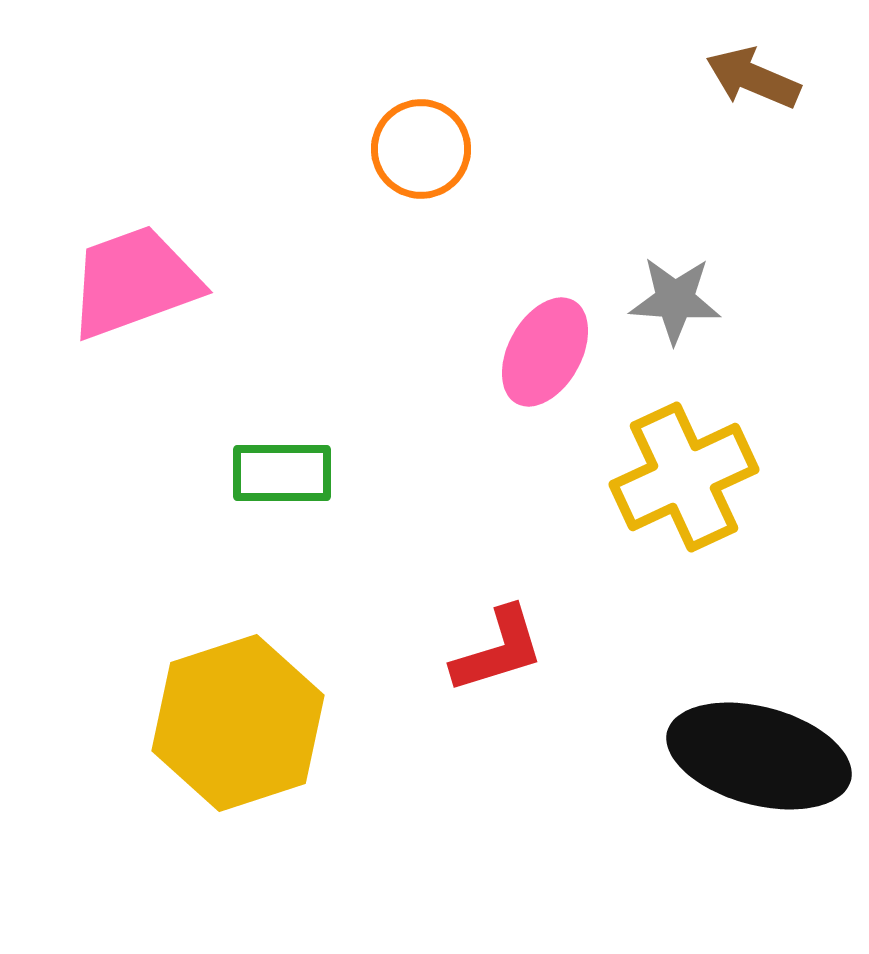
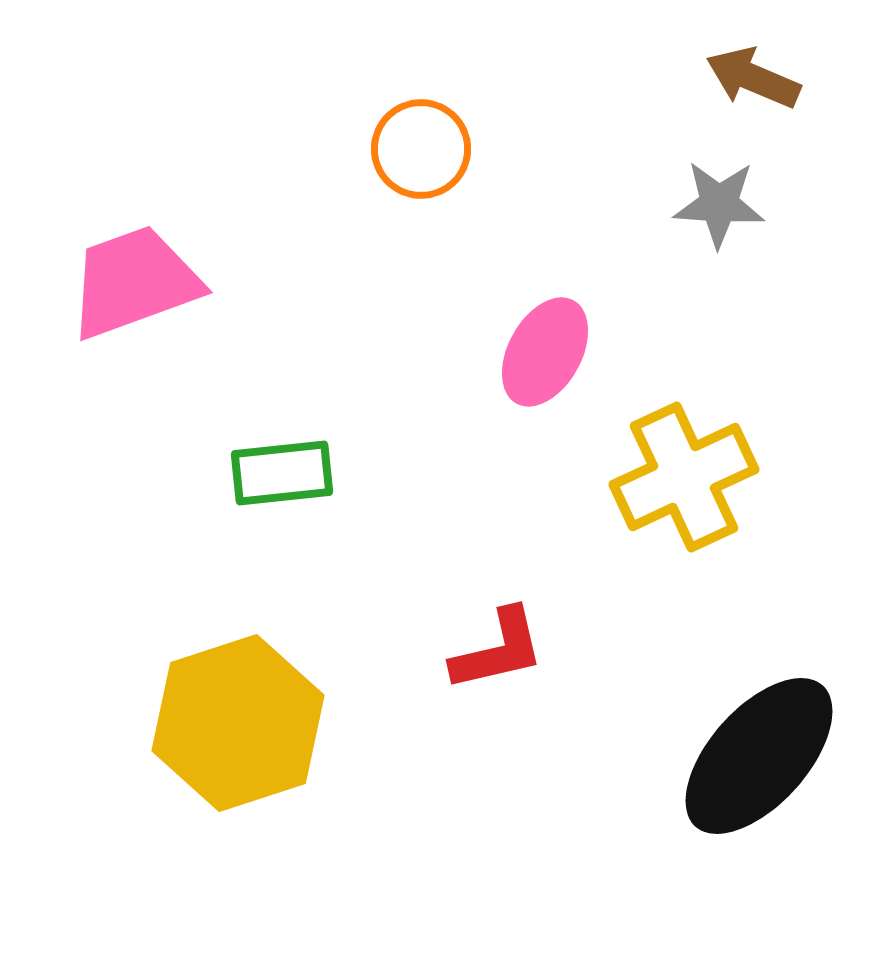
gray star: moved 44 px right, 96 px up
green rectangle: rotated 6 degrees counterclockwise
red L-shape: rotated 4 degrees clockwise
black ellipse: rotated 63 degrees counterclockwise
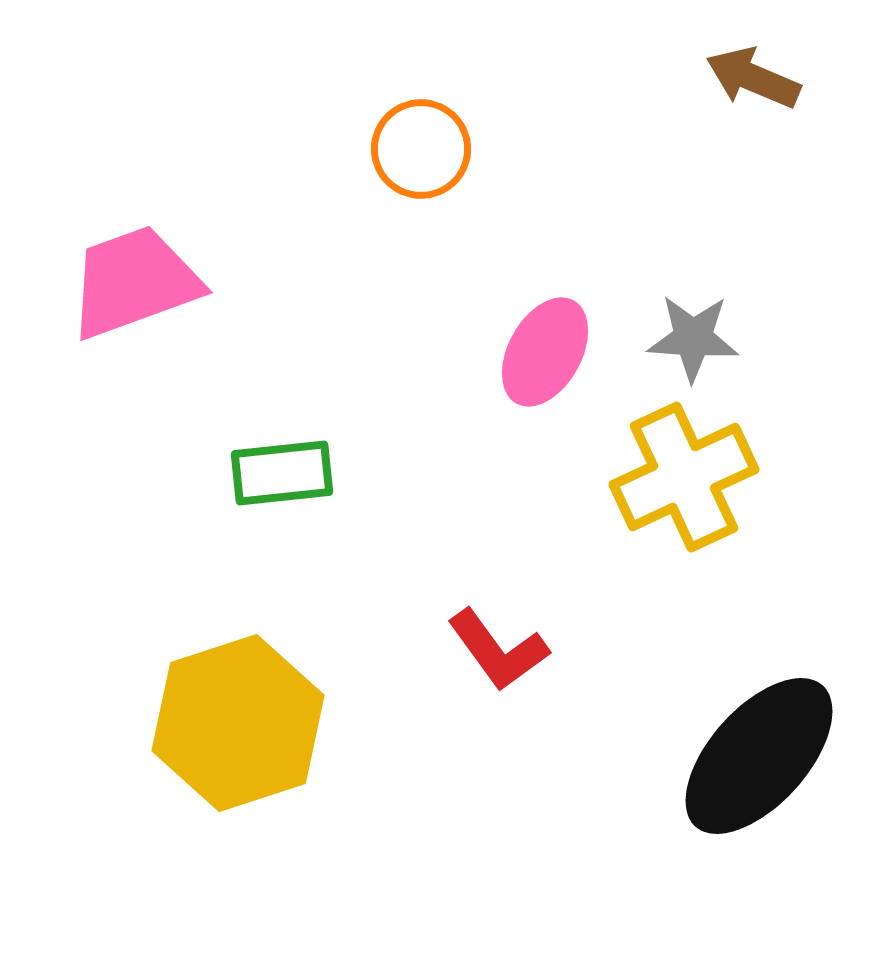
gray star: moved 26 px left, 134 px down
red L-shape: rotated 67 degrees clockwise
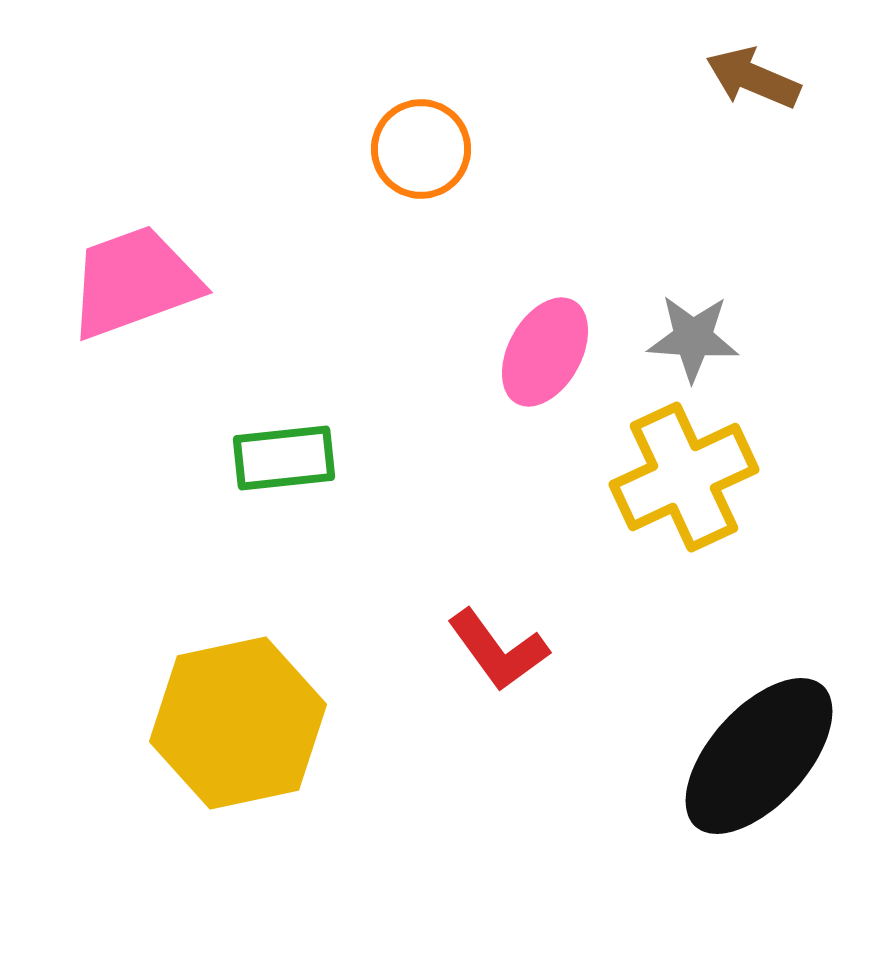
green rectangle: moved 2 px right, 15 px up
yellow hexagon: rotated 6 degrees clockwise
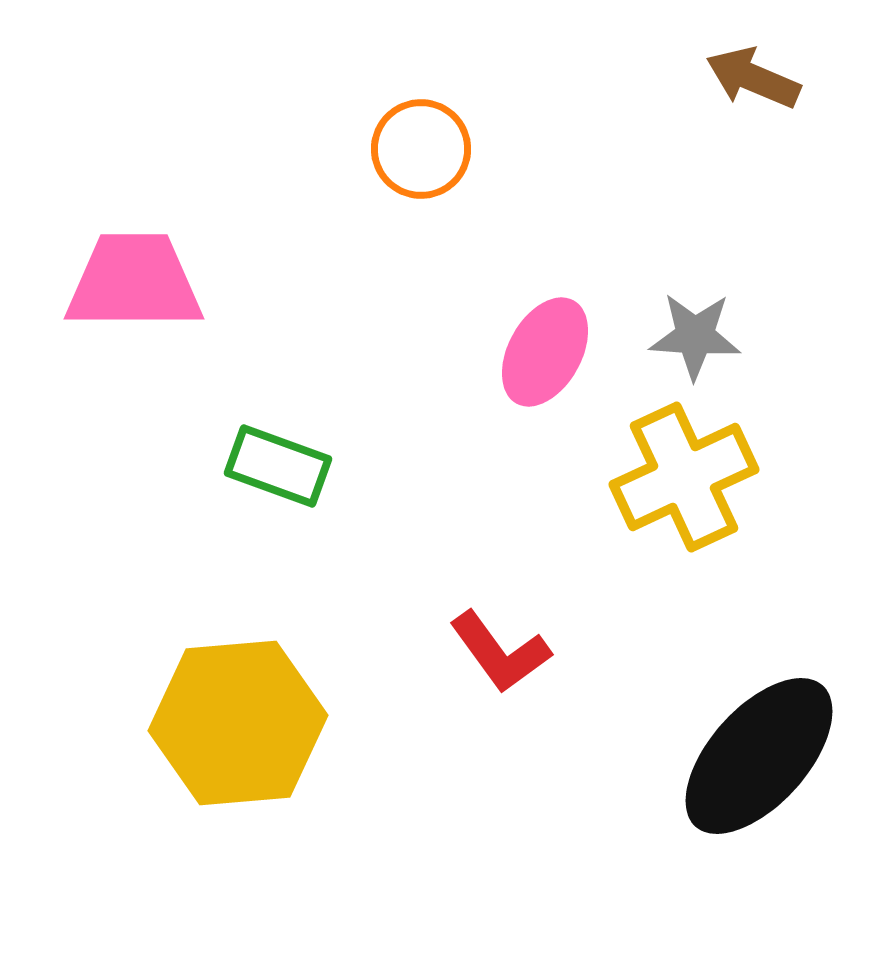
pink trapezoid: rotated 20 degrees clockwise
gray star: moved 2 px right, 2 px up
green rectangle: moved 6 px left, 8 px down; rotated 26 degrees clockwise
red L-shape: moved 2 px right, 2 px down
yellow hexagon: rotated 7 degrees clockwise
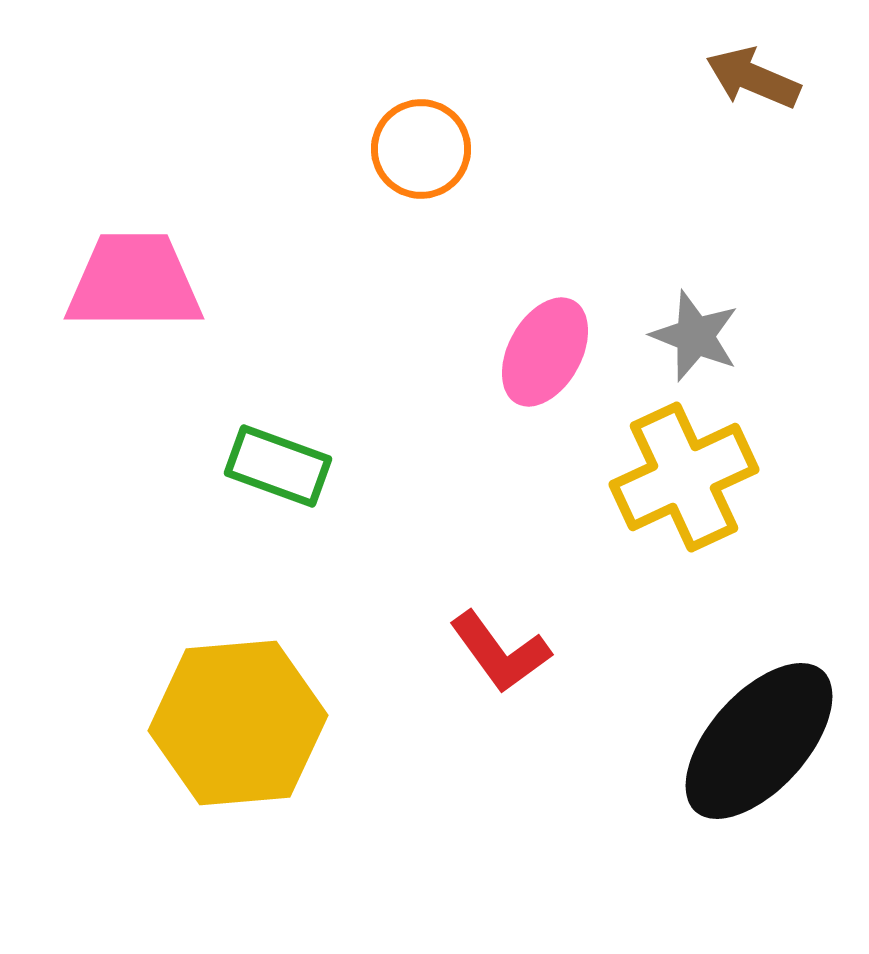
gray star: rotated 18 degrees clockwise
black ellipse: moved 15 px up
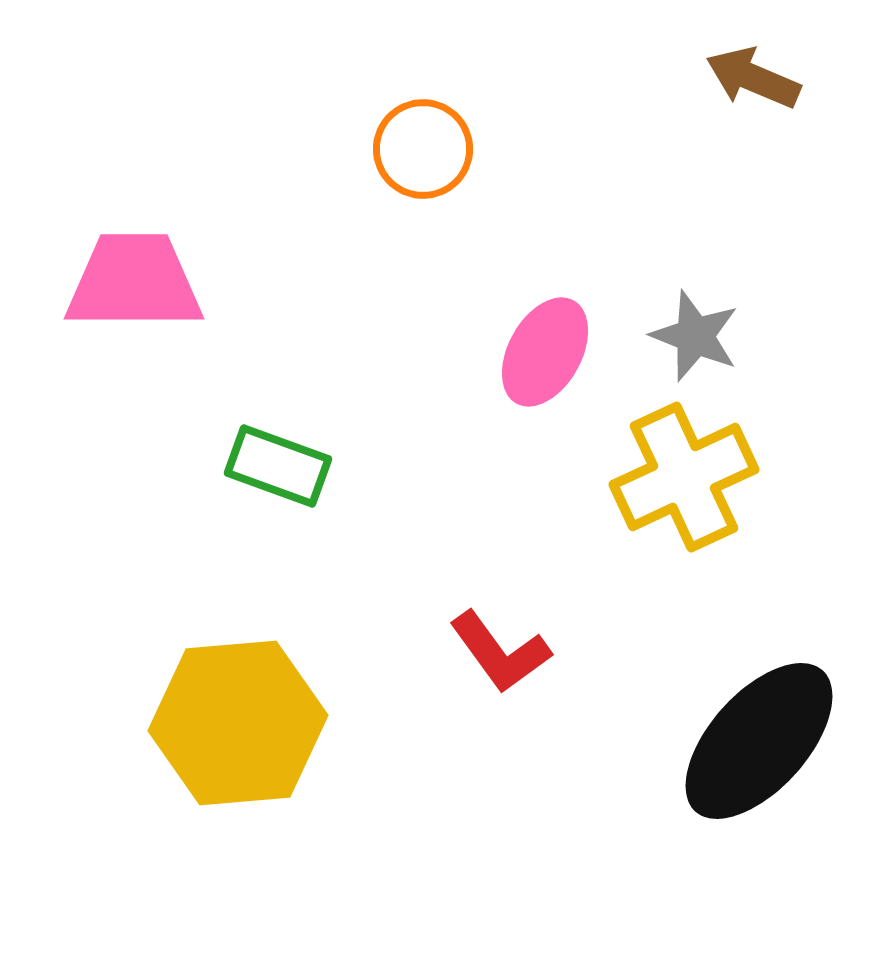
orange circle: moved 2 px right
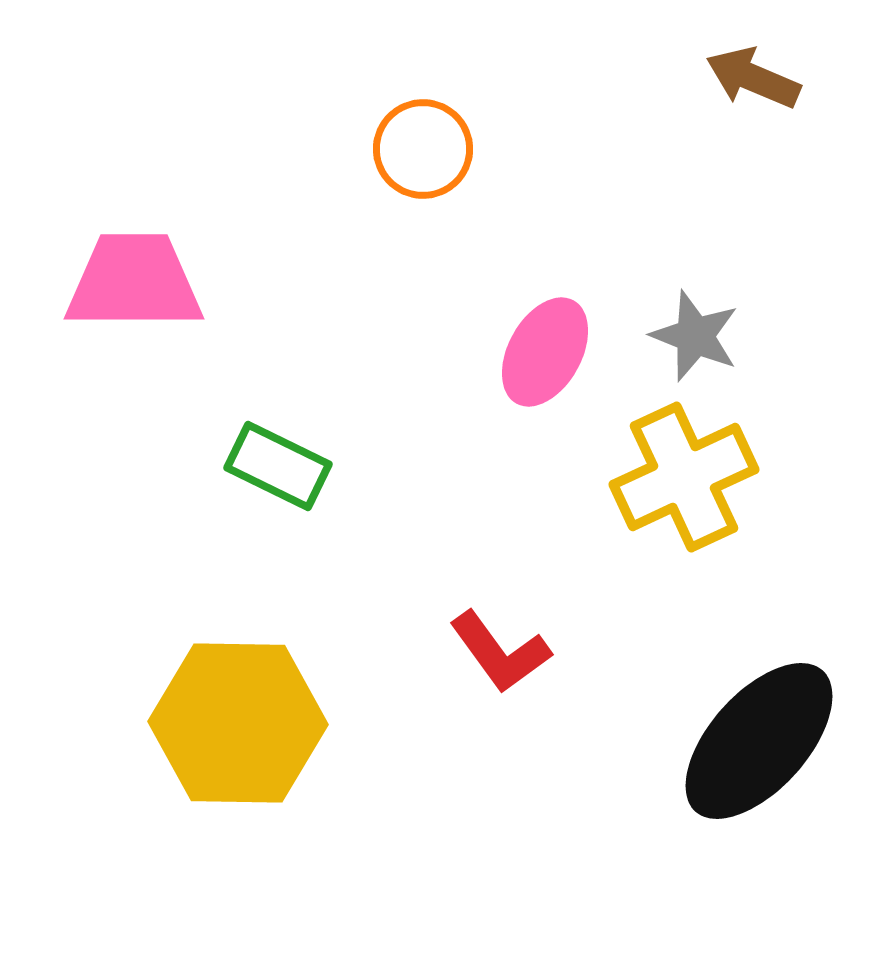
green rectangle: rotated 6 degrees clockwise
yellow hexagon: rotated 6 degrees clockwise
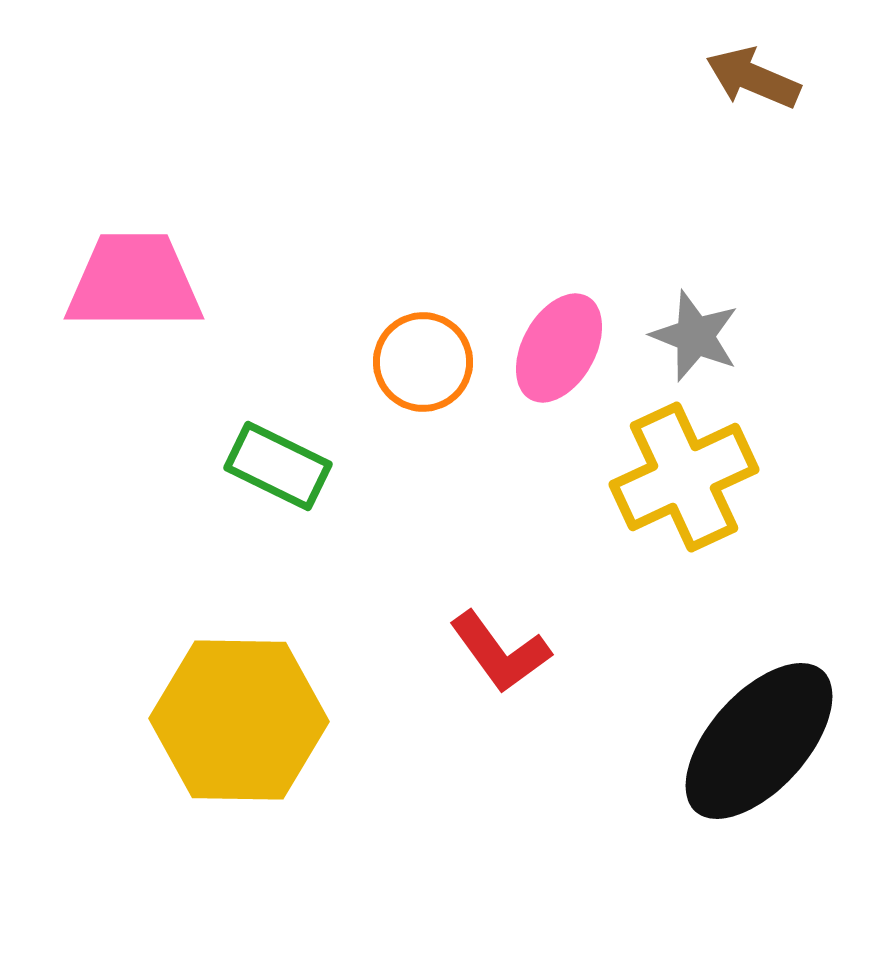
orange circle: moved 213 px down
pink ellipse: moved 14 px right, 4 px up
yellow hexagon: moved 1 px right, 3 px up
